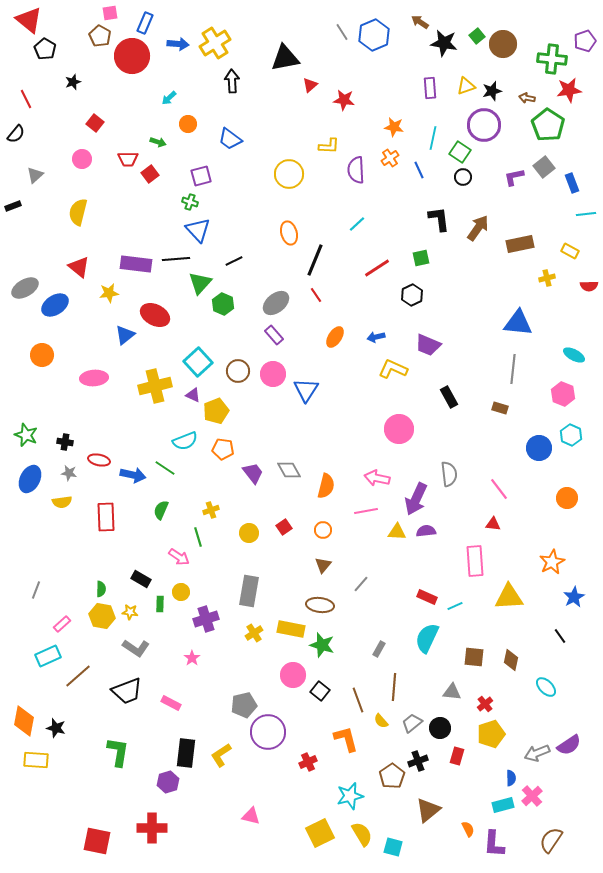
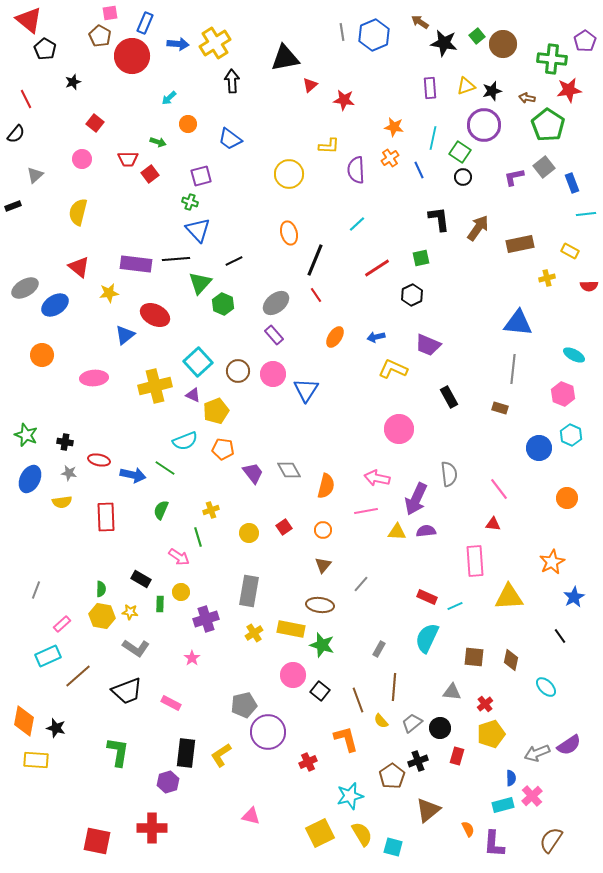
gray line at (342, 32): rotated 24 degrees clockwise
purple pentagon at (585, 41): rotated 15 degrees counterclockwise
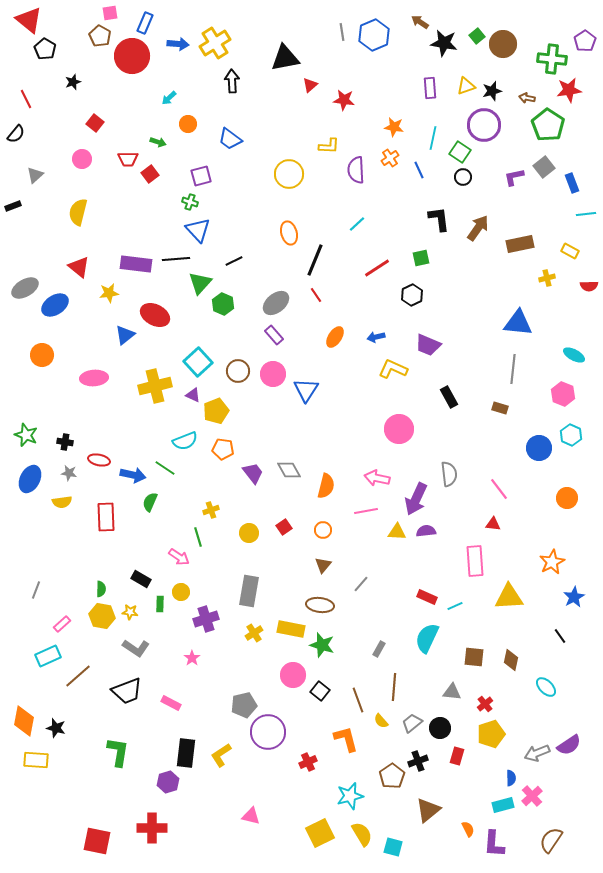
green semicircle at (161, 510): moved 11 px left, 8 px up
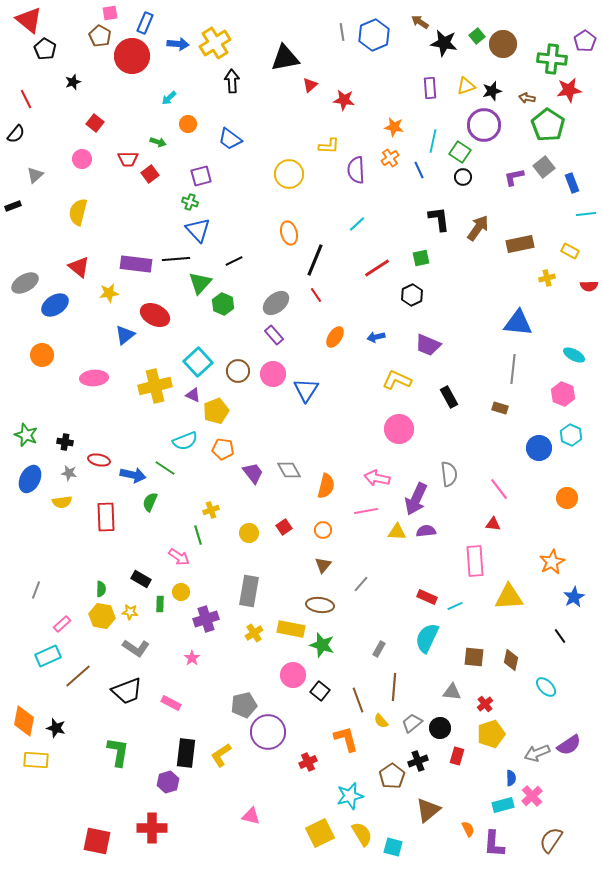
cyan line at (433, 138): moved 3 px down
gray ellipse at (25, 288): moved 5 px up
yellow L-shape at (393, 369): moved 4 px right, 11 px down
green line at (198, 537): moved 2 px up
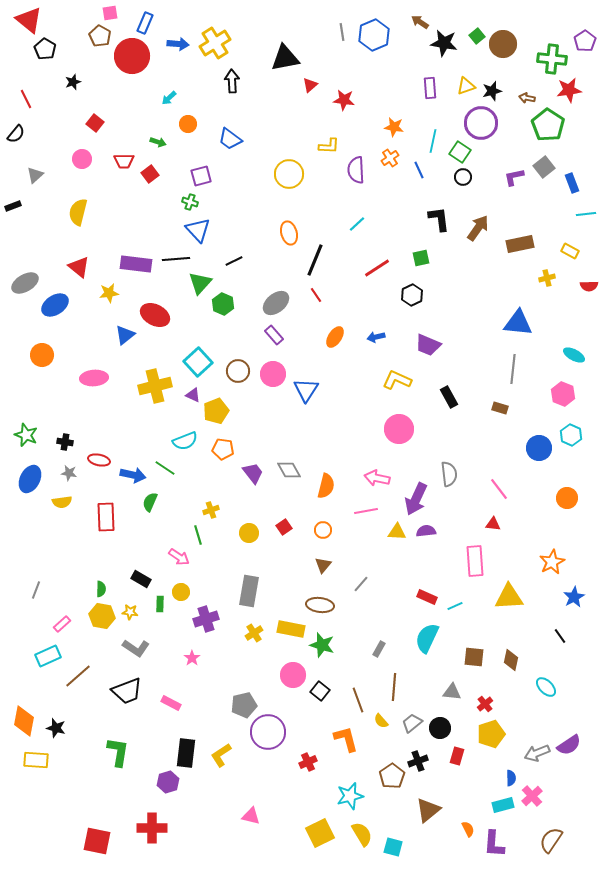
purple circle at (484, 125): moved 3 px left, 2 px up
red trapezoid at (128, 159): moved 4 px left, 2 px down
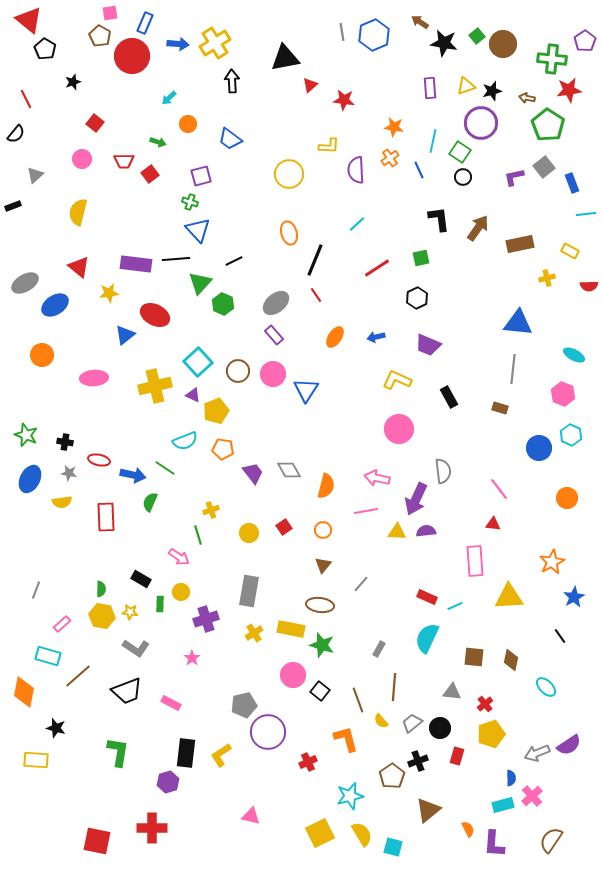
black hexagon at (412, 295): moved 5 px right, 3 px down
gray semicircle at (449, 474): moved 6 px left, 3 px up
cyan rectangle at (48, 656): rotated 40 degrees clockwise
orange diamond at (24, 721): moved 29 px up
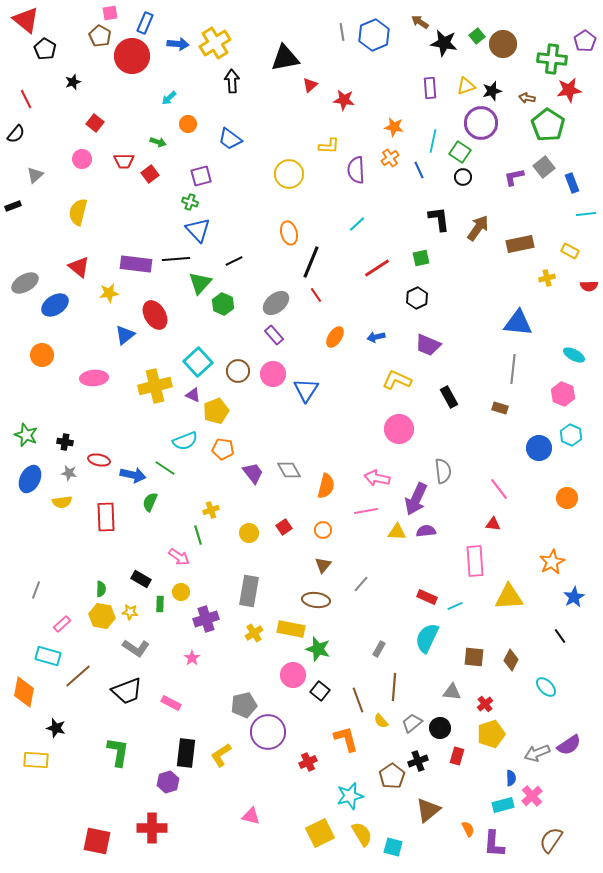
red triangle at (29, 20): moved 3 px left
black line at (315, 260): moved 4 px left, 2 px down
red ellipse at (155, 315): rotated 32 degrees clockwise
brown ellipse at (320, 605): moved 4 px left, 5 px up
green star at (322, 645): moved 4 px left, 4 px down
brown diamond at (511, 660): rotated 15 degrees clockwise
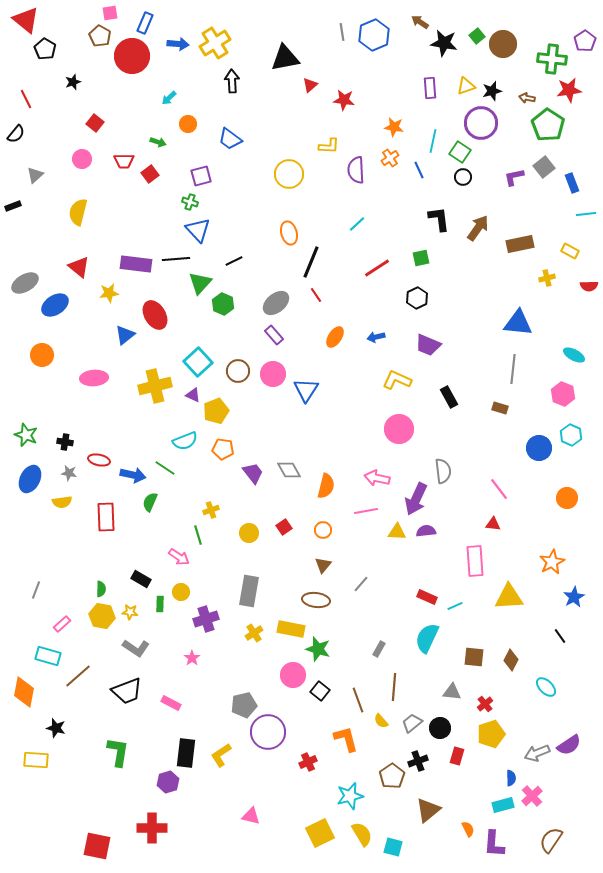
red square at (97, 841): moved 5 px down
